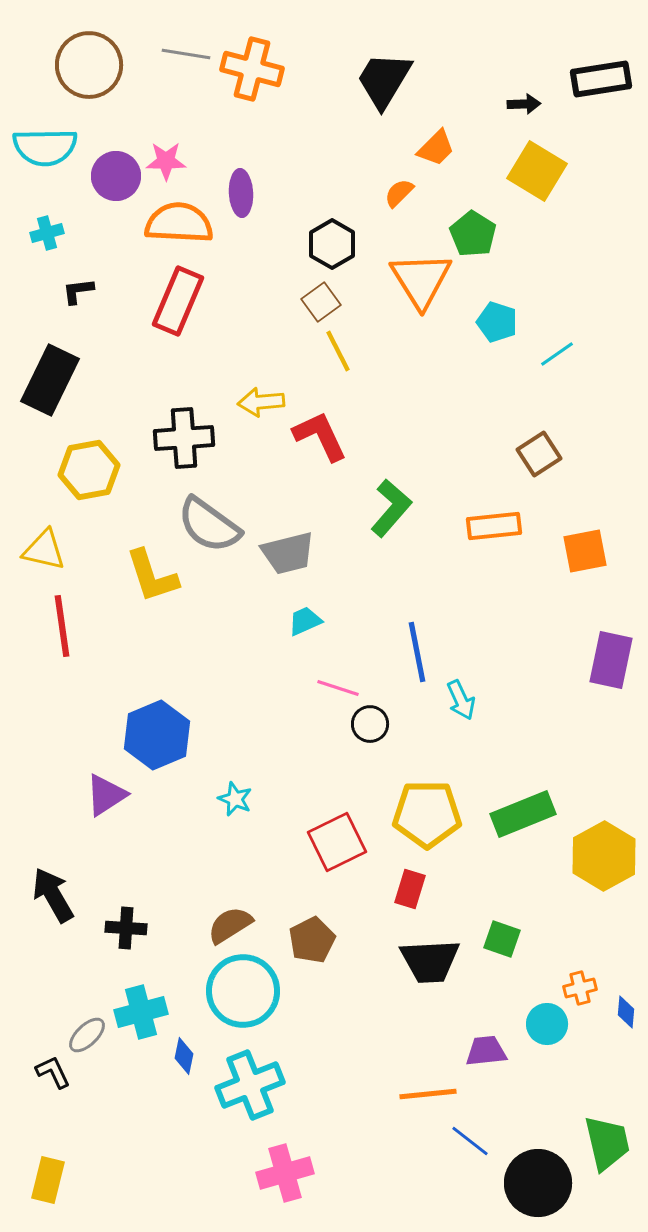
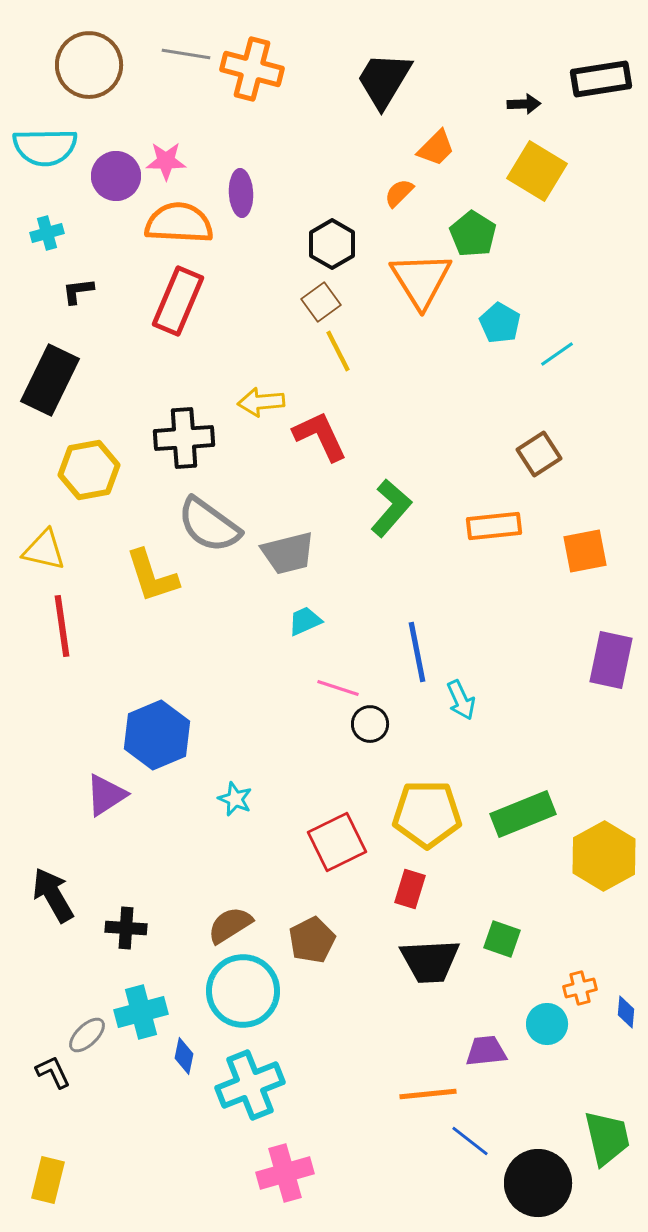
cyan pentagon at (497, 322): moved 3 px right, 1 px down; rotated 12 degrees clockwise
green trapezoid at (607, 1143): moved 5 px up
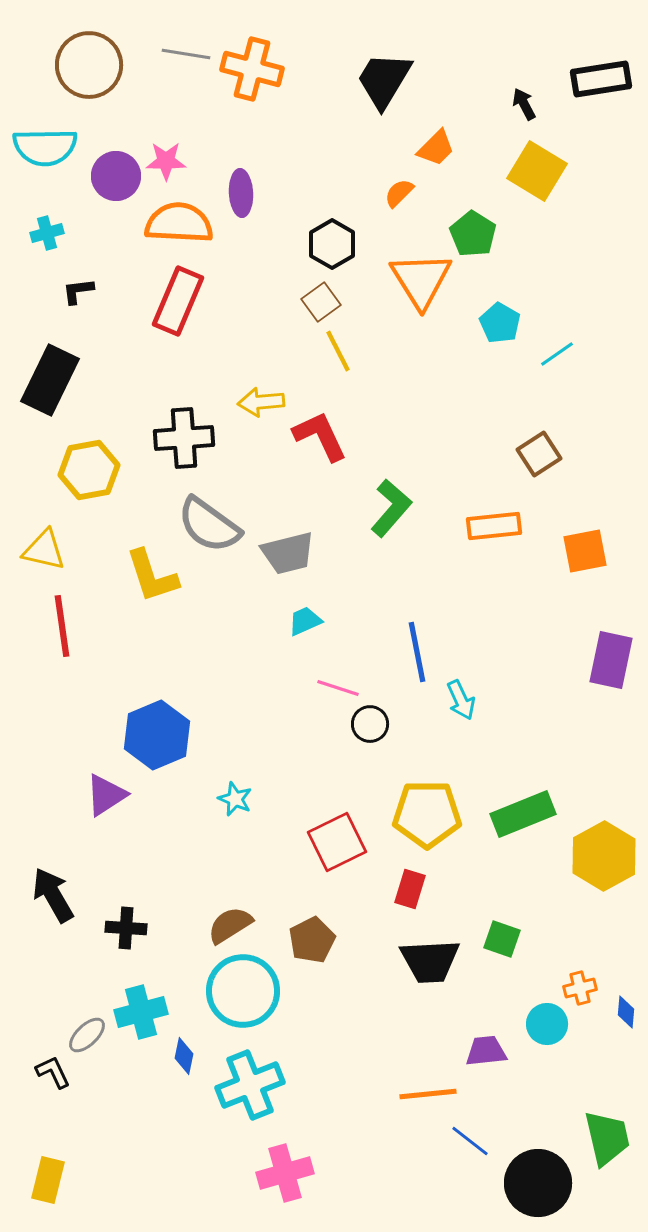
black arrow at (524, 104): rotated 116 degrees counterclockwise
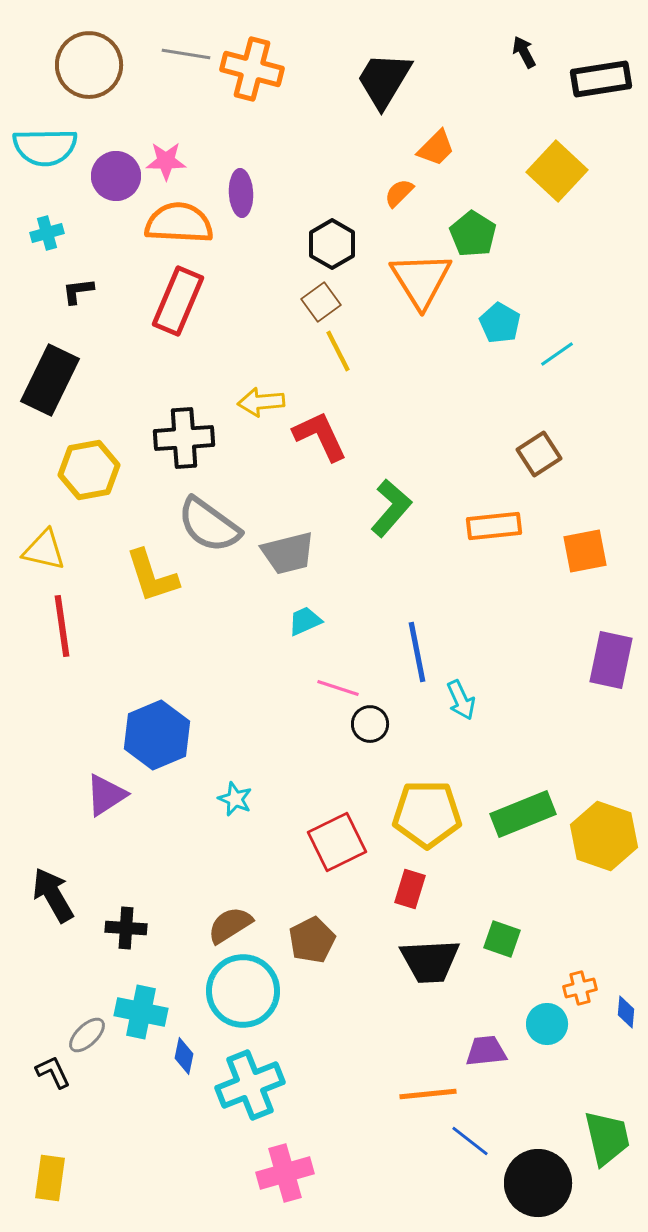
black arrow at (524, 104): moved 52 px up
yellow square at (537, 171): moved 20 px right; rotated 12 degrees clockwise
yellow hexagon at (604, 856): moved 20 px up; rotated 12 degrees counterclockwise
cyan cross at (141, 1012): rotated 27 degrees clockwise
yellow rectangle at (48, 1180): moved 2 px right, 2 px up; rotated 6 degrees counterclockwise
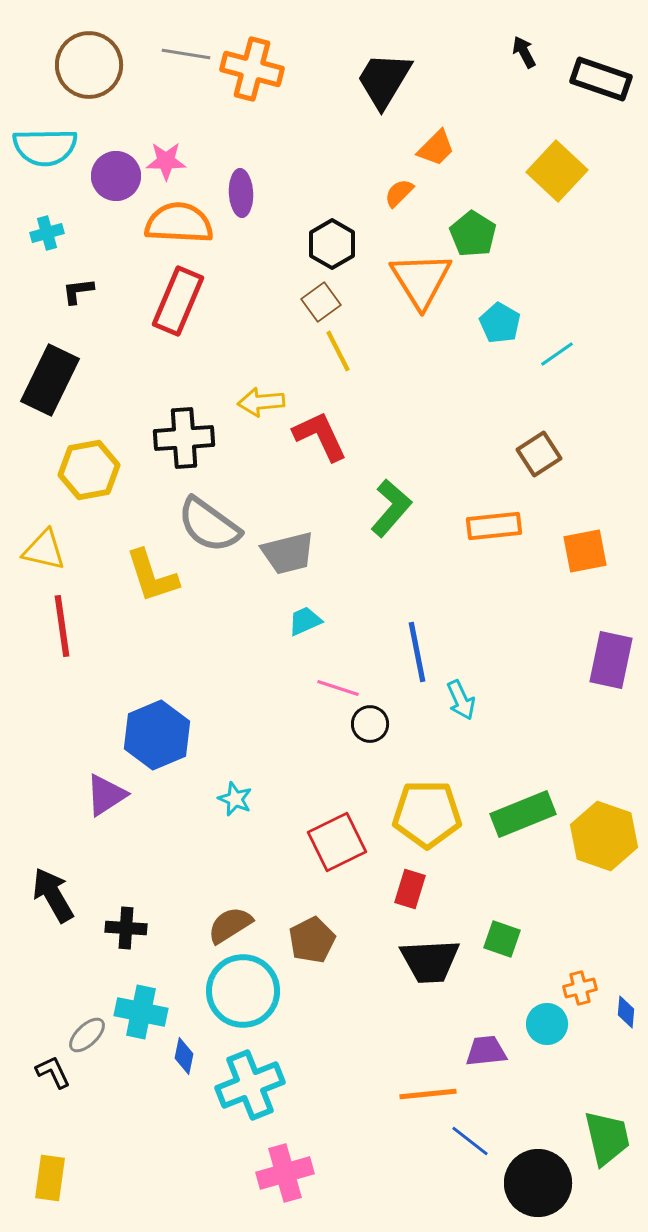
black rectangle at (601, 79): rotated 28 degrees clockwise
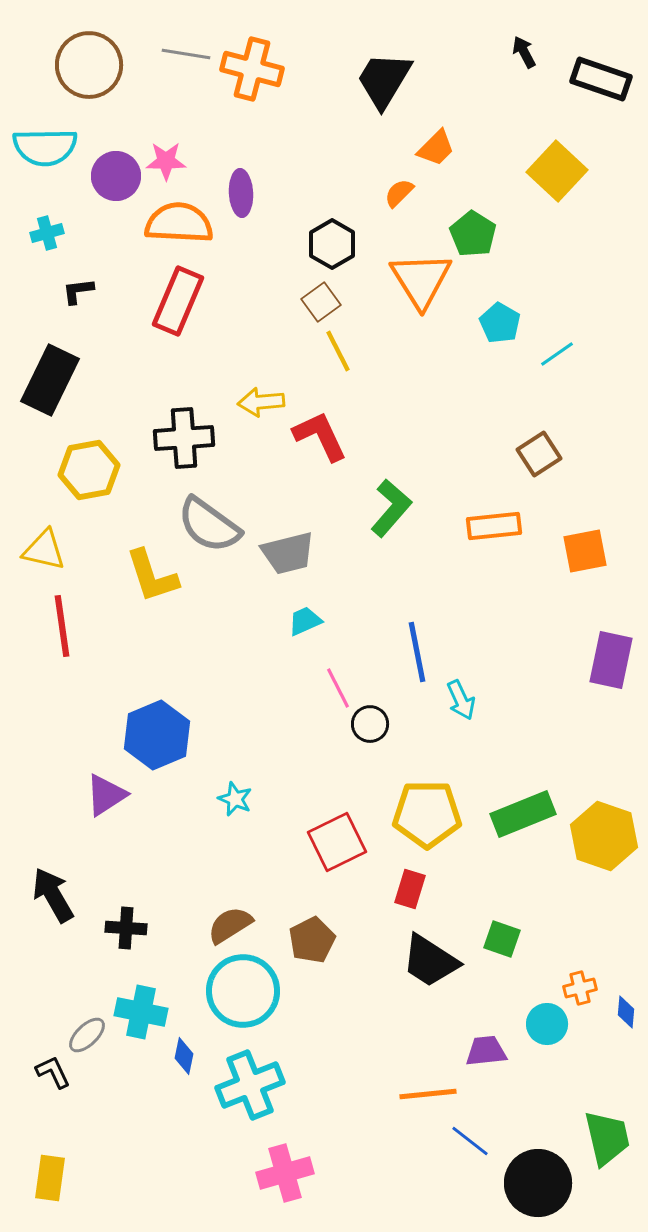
pink line at (338, 688): rotated 45 degrees clockwise
black trapezoid at (430, 961): rotated 36 degrees clockwise
